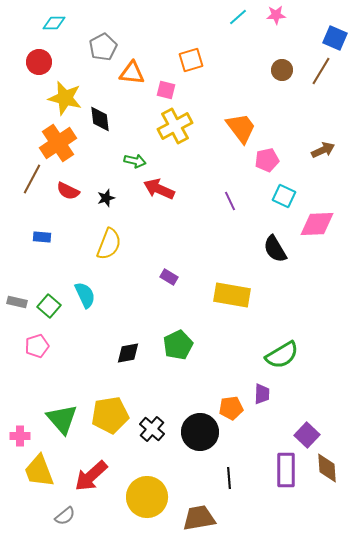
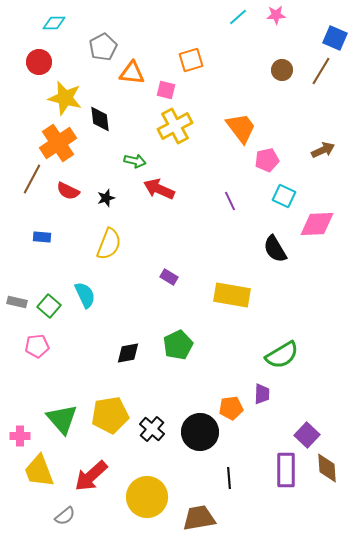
pink pentagon at (37, 346): rotated 10 degrees clockwise
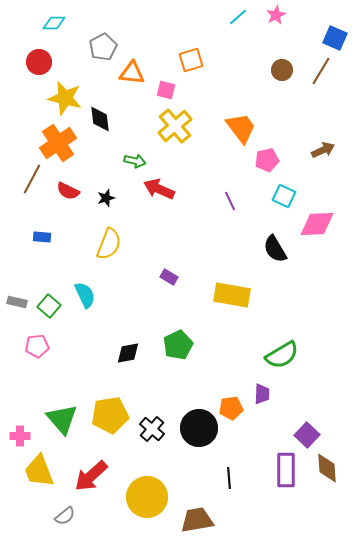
pink star at (276, 15): rotated 24 degrees counterclockwise
yellow cross at (175, 126): rotated 12 degrees counterclockwise
black circle at (200, 432): moved 1 px left, 4 px up
brown trapezoid at (199, 518): moved 2 px left, 2 px down
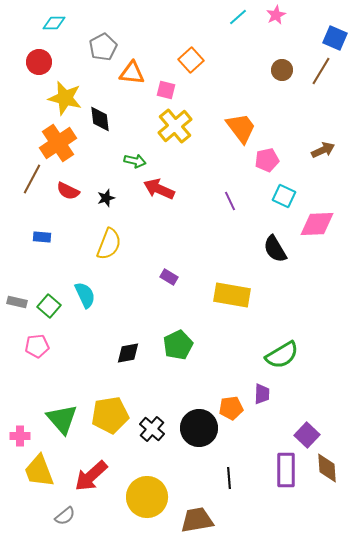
orange square at (191, 60): rotated 25 degrees counterclockwise
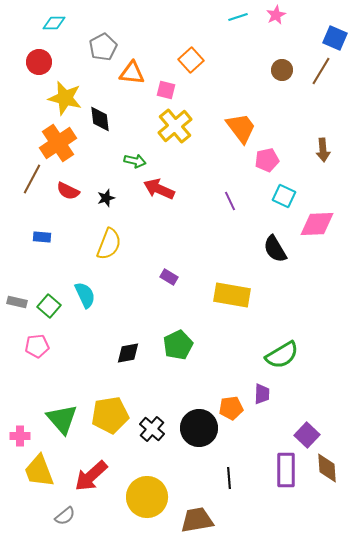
cyan line at (238, 17): rotated 24 degrees clockwise
brown arrow at (323, 150): rotated 110 degrees clockwise
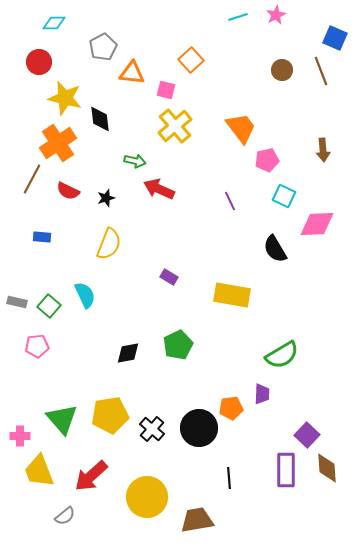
brown line at (321, 71): rotated 52 degrees counterclockwise
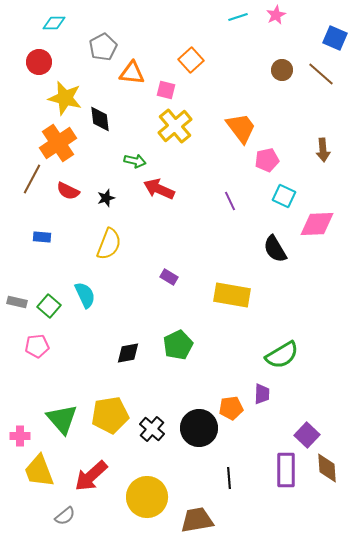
brown line at (321, 71): moved 3 px down; rotated 28 degrees counterclockwise
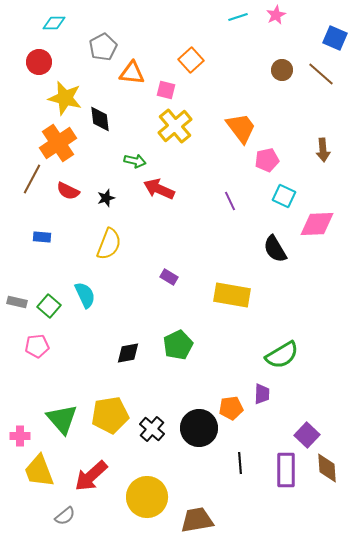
black line at (229, 478): moved 11 px right, 15 px up
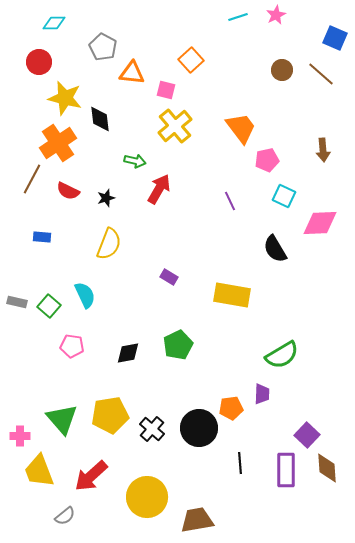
gray pentagon at (103, 47): rotated 16 degrees counterclockwise
red arrow at (159, 189): rotated 96 degrees clockwise
pink diamond at (317, 224): moved 3 px right, 1 px up
pink pentagon at (37, 346): moved 35 px right; rotated 15 degrees clockwise
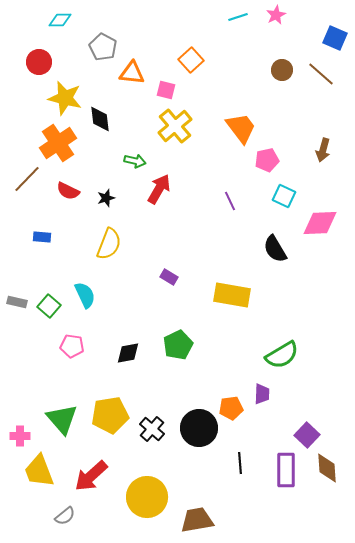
cyan diamond at (54, 23): moved 6 px right, 3 px up
brown arrow at (323, 150): rotated 20 degrees clockwise
brown line at (32, 179): moved 5 px left; rotated 16 degrees clockwise
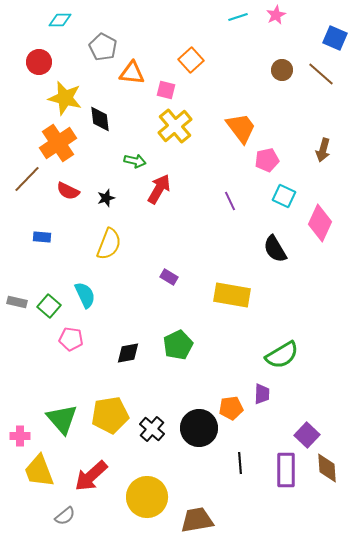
pink diamond at (320, 223): rotated 63 degrees counterclockwise
pink pentagon at (72, 346): moved 1 px left, 7 px up
